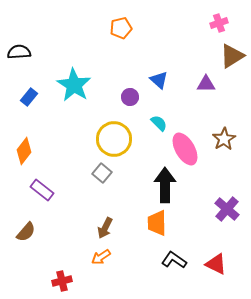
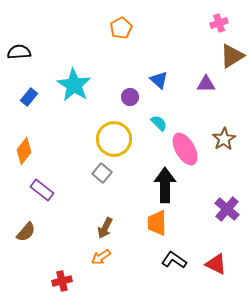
orange pentagon: rotated 15 degrees counterclockwise
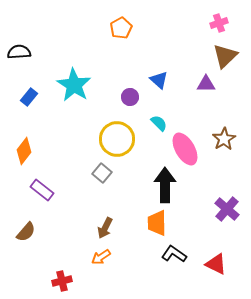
brown triangle: moved 7 px left; rotated 12 degrees counterclockwise
yellow circle: moved 3 px right
black L-shape: moved 6 px up
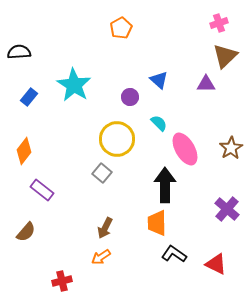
brown star: moved 7 px right, 9 px down
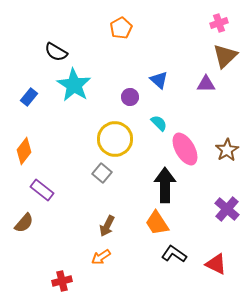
black semicircle: moved 37 px right; rotated 145 degrees counterclockwise
yellow circle: moved 2 px left
brown star: moved 4 px left, 2 px down
orange trapezoid: rotated 32 degrees counterclockwise
brown arrow: moved 2 px right, 2 px up
brown semicircle: moved 2 px left, 9 px up
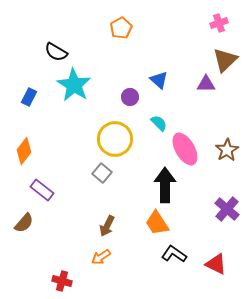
brown triangle: moved 4 px down
blue rectangle: rotated 12 degrees counterclockwise
red cross: rotated 30 degrees clockwise
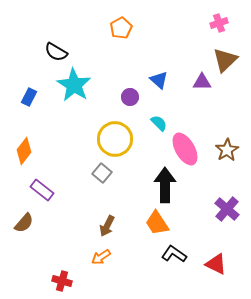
purple triangle: moved 4 px left, 2 px up
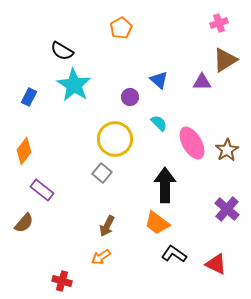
black semicircle: moved 6 px right, 1 px up
brown triangle: rotated 12 degrees clockwise
pink ellipse: moved 7 px right, 6 px up
orange trapezoid: rotated 20 degrees counterclockwise
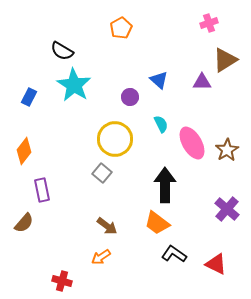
pink cross: moved 10 px left
cyan semicircle: moved 2 px right, 1 px down; rotated 18 degrees clockwise
purple rectangle: rotated 40 degrees clockwise
brown arrow: rotated 80 degrees counterclockwise
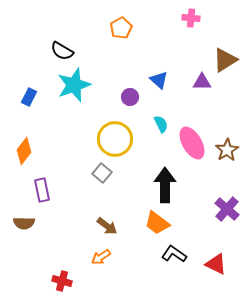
pink cross: moved 18 px left, 5 px up; rotated 24 degrees clockwise
cyan star: rotated 20 degrees clockwise
brown semicircle: rotated 50 degrees clockwise
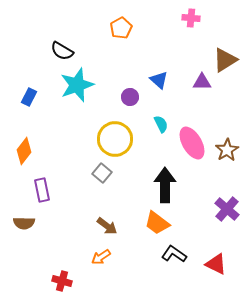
cyan star: moved 3 px right
